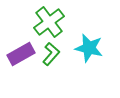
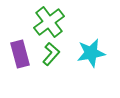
cyan star: moved 2 px right, 5 px down; rotated 24 degrees counterclockwise
purple rectangle: moved 1 px left; rotated 76 degrees counterclockwise
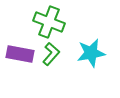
green cross: rotated 32 degrees counterclockwise
purple rectangle: rotated 64 degrees counterclockwise
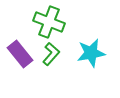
purple rectangle: rotated 40 degrees clockwise
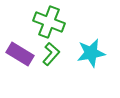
purple rectangle: rotated 20 degrees counterclockwise
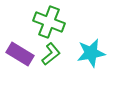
green L-shape: rotated 10 degrees clockwise
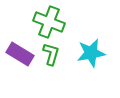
green L-shape: rotated 35 degrees counterclockwise
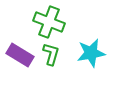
purple rectangle: moved 1 px down
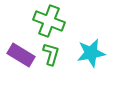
green cross: moved 1 px up
purple rectangle: moved 1 px right
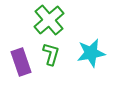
green cross: moved 1 px up; rotated 28 degrees clockwise
purple rectangle: moved 7 px down; rotated 40 degrees clockwise
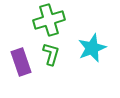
green cross: rotated 24 degrees clockwise
cyan star: moved 1 px right, 5 px up; rotated 12 degrees counterclockwise
